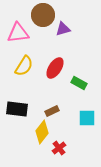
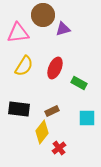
red ellipse: rotated 10 degrees counterclockwise
black rectangle: moved 2 px right
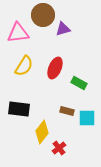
brown rectangle: moved 15 px right; rotated 40 degrees clockwise
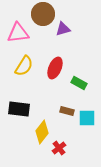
brown circle: moved 1 px up
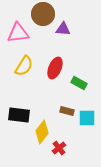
purple triangle: rotated 21 degrees clockwise
black rectangle: moved 6 px down
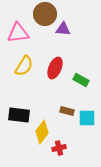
brown circle: moved 2 px right
green rectangle: moved 2 px right, 3 px up
red cross: rotated 24 degrees clockwise
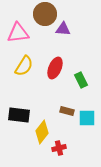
green rectangle: rotated 35 degrees clockwise
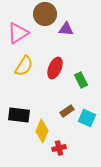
purple triangle: moved 3 px right
pink triangle: rotated 25 degrees counterclockwise
brown rectangle: rotated 48 degrees counterclockwise
cyan square: rotated 24 degrees clockwise
yellow diamond: moved 1 px up; rotated 15 degrees counterclockwise
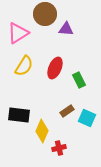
green rectangle: moved 2 px left
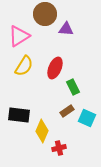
pink triangle: moved 1 px right, 3 px down
green rectangle: moved 6 px left, 7 px down
